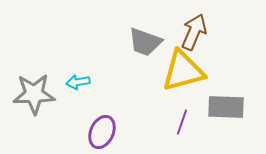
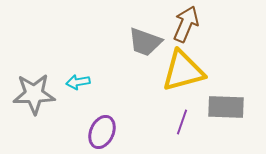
brown arrow: moved 8 px left, 8 px up
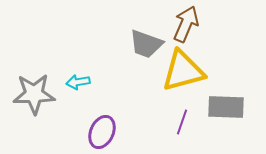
gray trapezoid: moved 1 px right, 2 px down
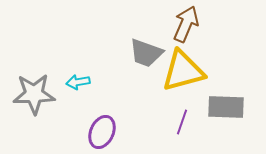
gray trapezoid: moved 9 px down
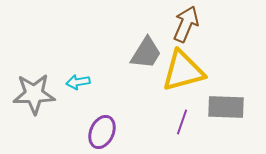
gray trapezoid: rotated 78 degrees counterclockwise
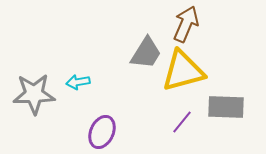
purple line: rotated 20 degrees clockwise
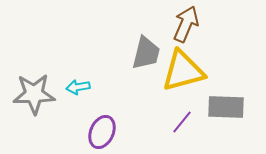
gray trapezoid: rotated 18 degrees counterclockwise
cyan arrow: moved 5 px down
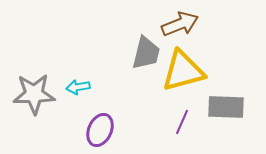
brown arrow: moved 6 px left; rotated 45 degrees clockwise
purple line: rotated 15 degrees counterclockwise
purple ellipse: moved 2 px left, 2 px up
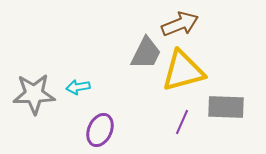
gray trapezoid: rotated 12 degrees clockwise
